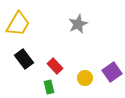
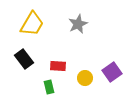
yellow trapezoid: moved 14 px right
red rectangle: moved 3 px right; rotated 42 degrees counterclockwise
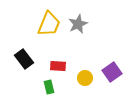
yellow trapezoid: moved 17 px right; rotated 8 degrees counterclockwise
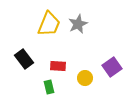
purple square: moved 5 px up
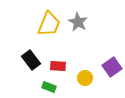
gray star: moved 2 px up; rotated 18 degrees counterclockwise
black rectangle: moved 7 px right, 1 px down
green rectangle: rotated 56 degrees counterclockwise
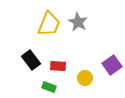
purple square: moved 2 px up
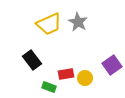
yellow trapezoid: rotated 44 degrees clockwise
black rectangle: moved 1 px right
red rectangle: moved 8 px right, 8 px down; rotated 14 degrees counterclockwise
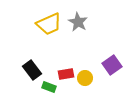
black rectangle: moved 10 px down
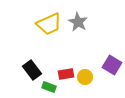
purple square: rotated 24 degrees counterclockwise
yellow circle: moved 1 px up
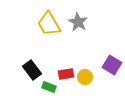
yellow trapezoid: rotated 84 degrees clockwise
